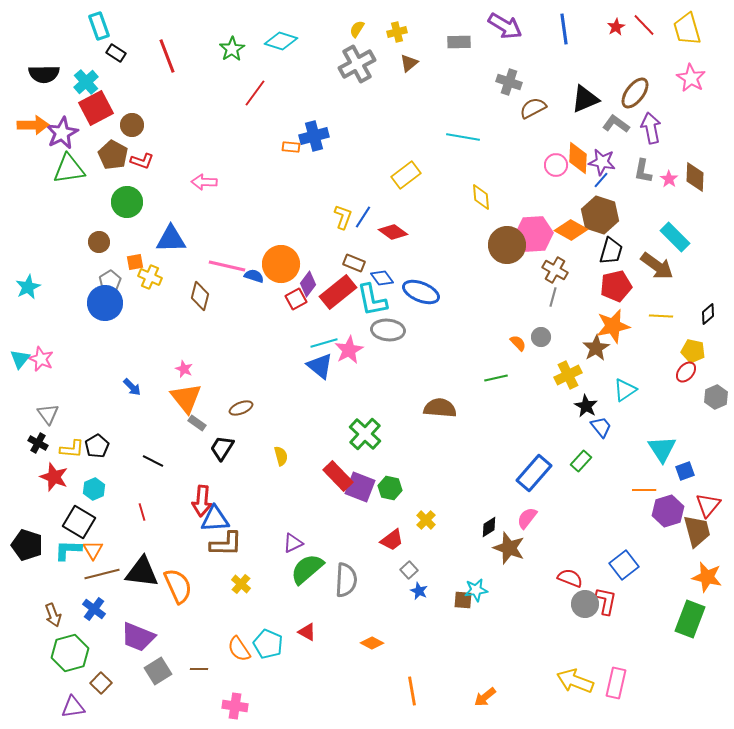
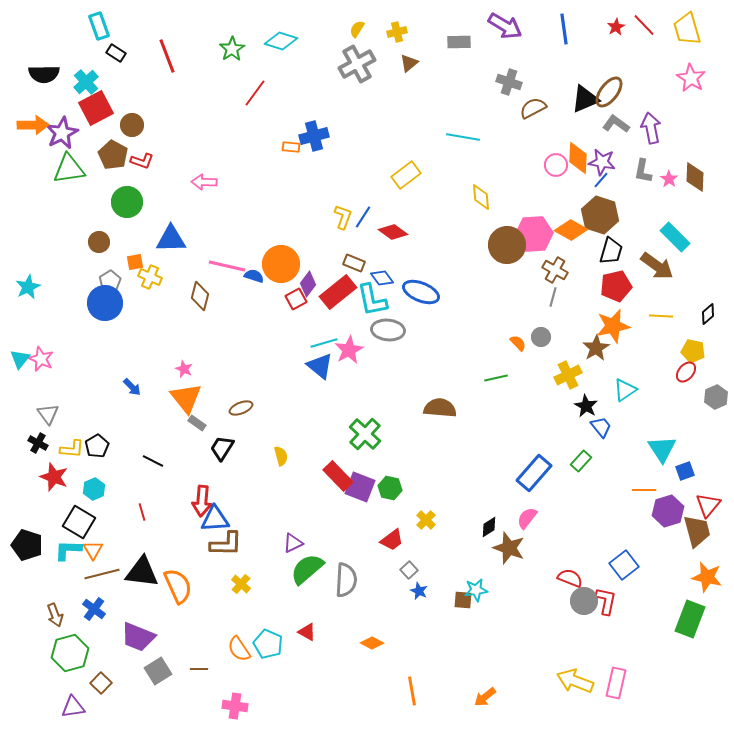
brown ellipse at (635, 93): moved 26 px left, 1 px up
gray circle at (585, 604): moved 1 px left, 3 px up
brown arrow at (53, 615): moved 2 px right
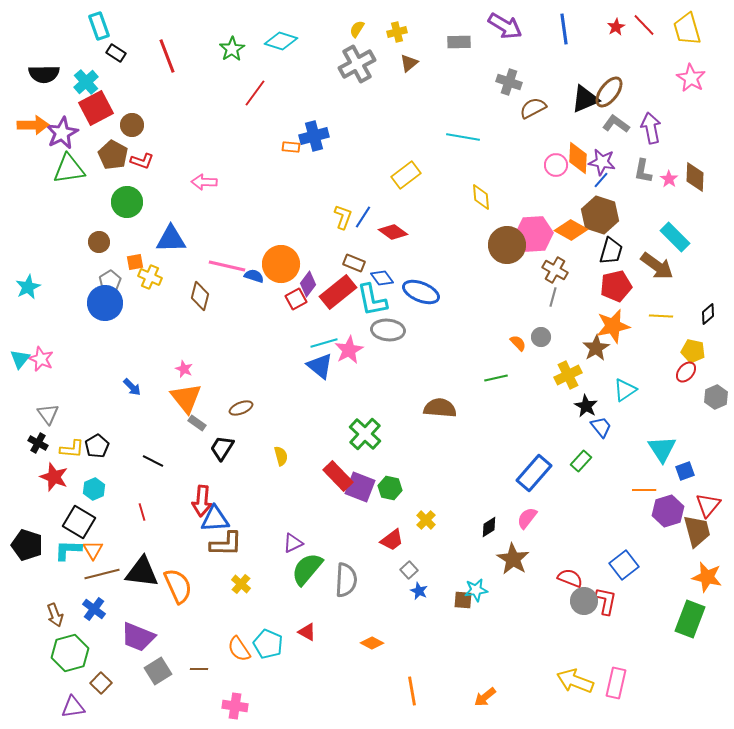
brown star at (509, 548): moved 4 px right, 11 px down; rotated 12 degrees clockwise
green semicircle at (307, 569): rotated 9 degrees counterclockwise
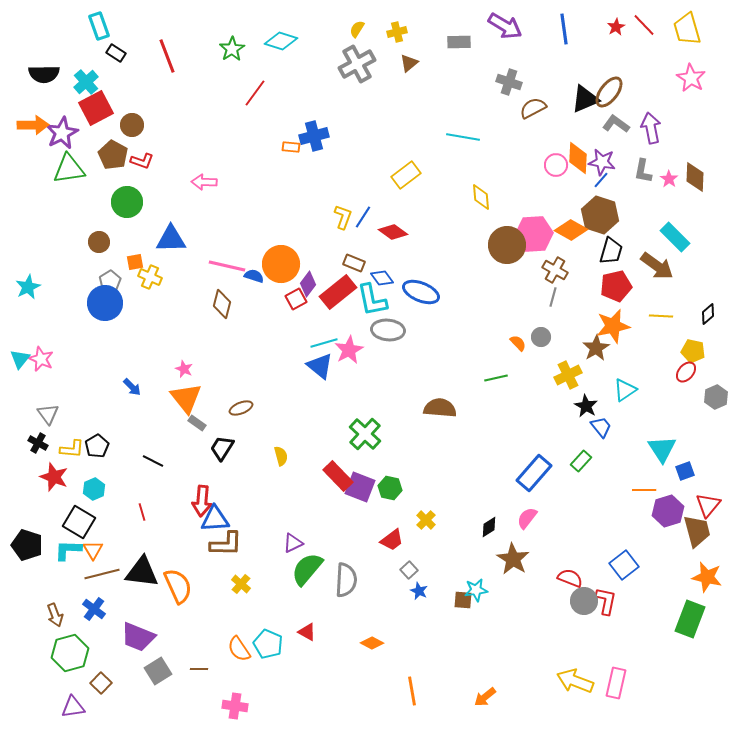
brown diamond at (200, 296): moved 22 px right, 8 px down
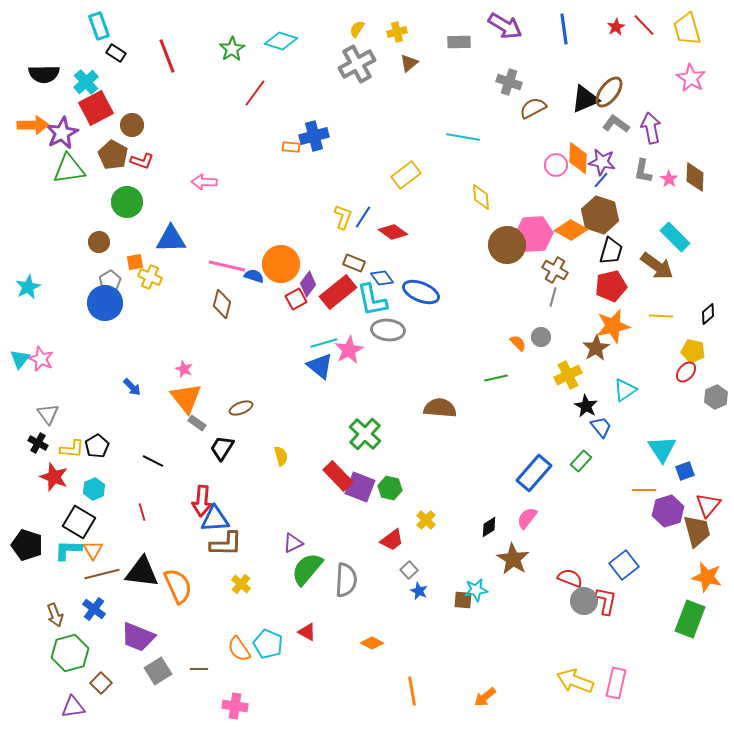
red pentagon at (616, 286): moved 5 px left
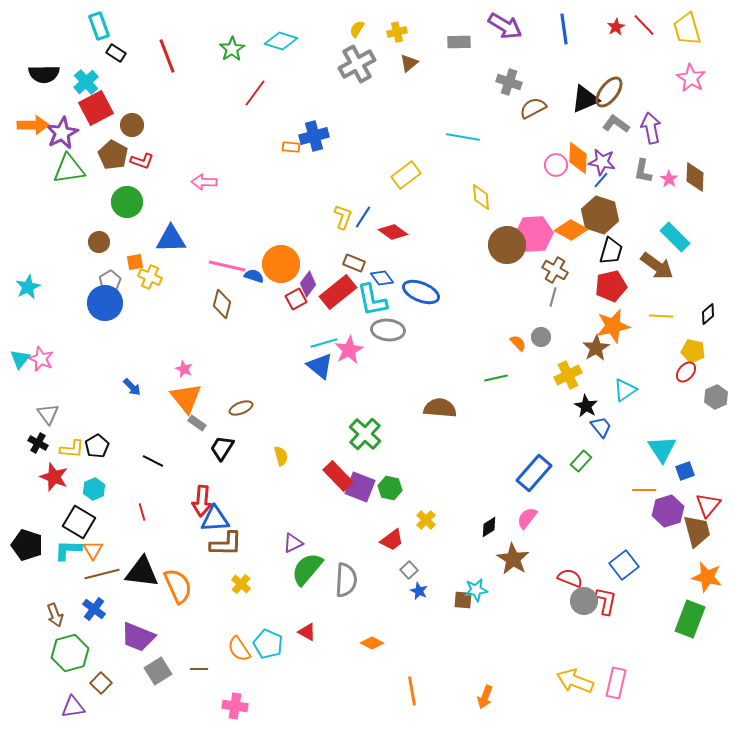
orange arrow at (485, 697): rotated 30 degrees counterclockwise
